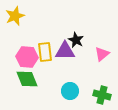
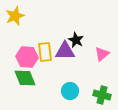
green diamond: moved 2 px left, 1 px up
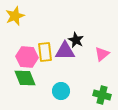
cyan circle: moved 9 px left
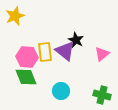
purple triangle: rotated 40 degrees clockwise
green diamond: moved 1 px right, 1 px up
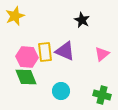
black star: moved 6 px right, 20 px up
purple triangle: rotated 15 degrees counterclockwise
